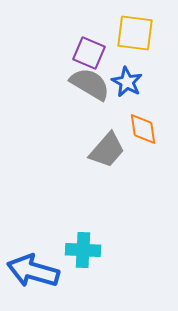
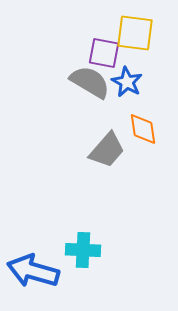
purple square: moved 15 px right; rotated 12 degrees counterclockwise
gray semicircle: moved 2 px up
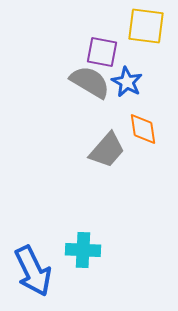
yellow square: moved 11 px right, 7 px up
purple square: moved 2 px left, 1 px up
blue arrow: rotated 132 degrees counterclockwise
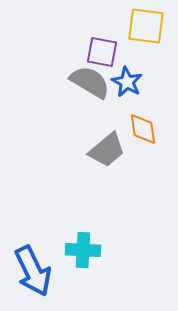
gray trapezoid: rotated 9 degrees clockwise
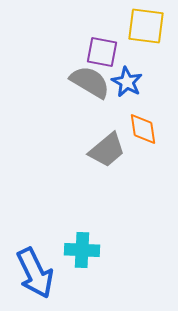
cyan cross: moved 1 px left
blue arrow: moved 2 px right, 2 px down
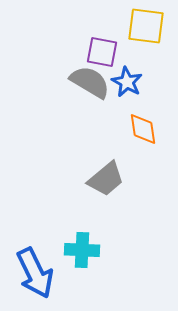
gray trapezoid: moved 1 px left, 29 px down
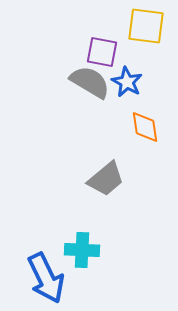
orange diamond: moved 2 px right, 2 px up
blue arrow: moved 11 px right, 5 px down
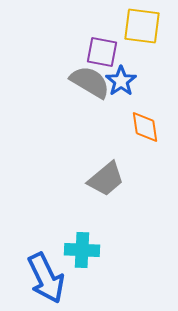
yellow square: moved 4 px left
blue star: moved 6 px left, 1 px up; rotated 8 degrees clockwise
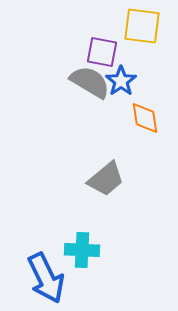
orange diamond: moved 9 px up
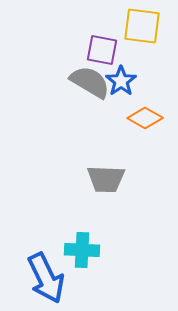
purple square: moved 2 px up
orange diamond: rotated 52 degrees counterclockwise
gray trapezoid: rotated 42 degrees clockwise
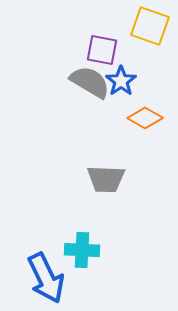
yellow square: moved 8 px right; rotated 12 degrees clockwise
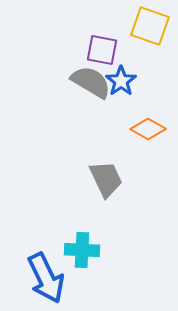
gray semicircle: moved 1 px right
orange diamond: moved 3 px right, 11 px down
gray trapezoid: rotated 117 degrees counterclockwise
